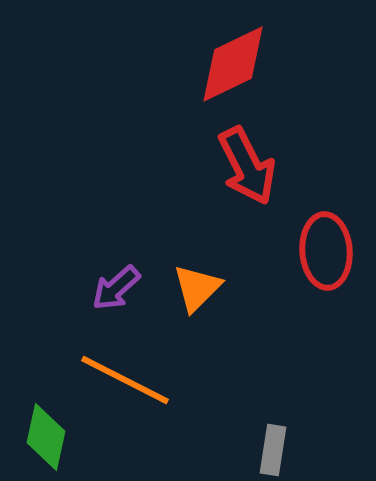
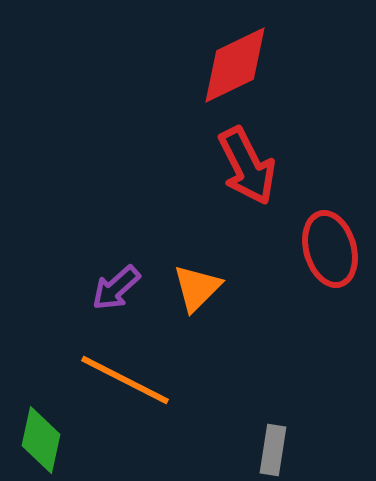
red diamond: moved 2 px right, 1 px down
red ellipse: moved 4 px right, 2 px up; rotated 12 degrees counterclockwise
green diamond: moved 5 px left, 3 px down
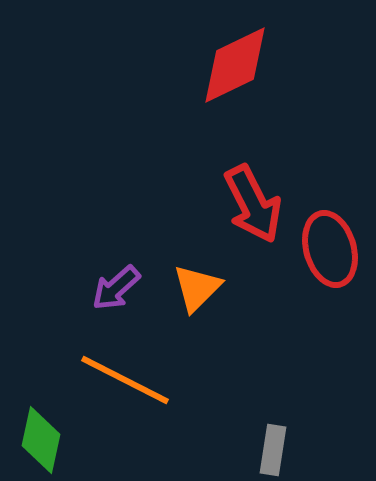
red arrow: moved 6 px right, 38 px down
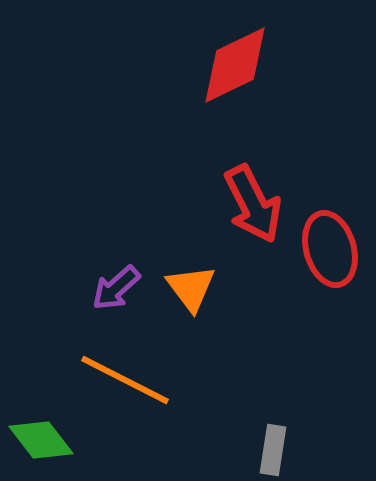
orange triangle: moved 6 px left; rotated 22 degrees counterclockwise
green diamond: rotated 50 degrees counterclockwise
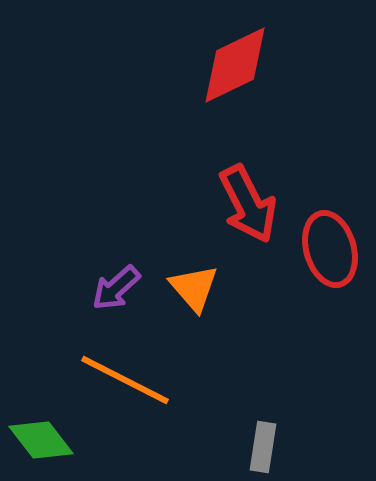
red arrow: moved 5 px left
orange triangle: moved 3 px right; rotated 4 degrees counterclockwise
gray rectangle: moved 10 px left, 3 px up
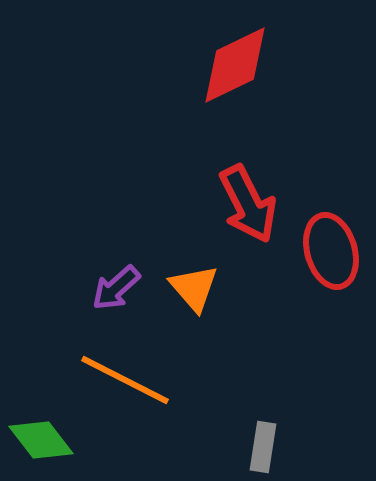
red ellipse: moved 1 px right, 2 px down
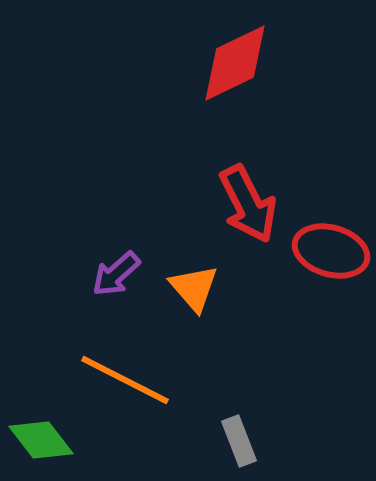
red diamond: moved 2 px up
red ellipse: rotated 58 degrees counterclockwise
purple arrow: moved 14 px up
gray rectangle: moved 24 px left, 6 px up; rotated 30 degrees counterclockwise
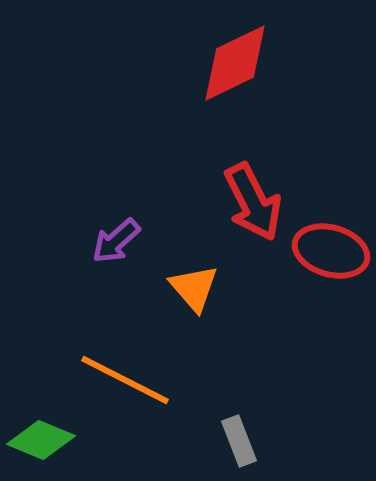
red arrow: moved 5 px right, 2 px up
purple arrow: moved 33 px up
green diamond: rotated 30 degrees counterclockwise
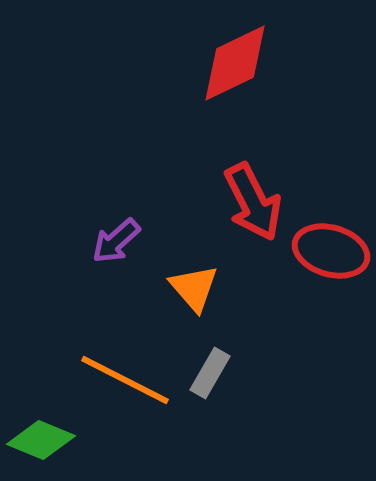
gray rectangle: moved 29 px left, 68 px up; rotated 51 degrees clockwise
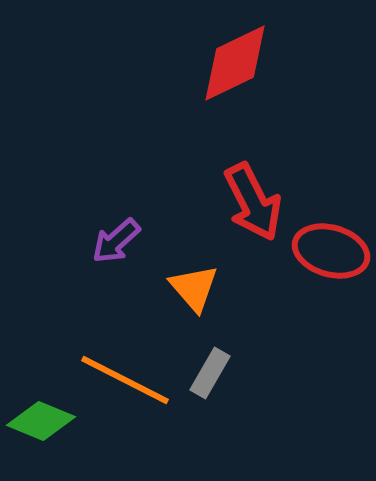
green diamond: moved 19 px up
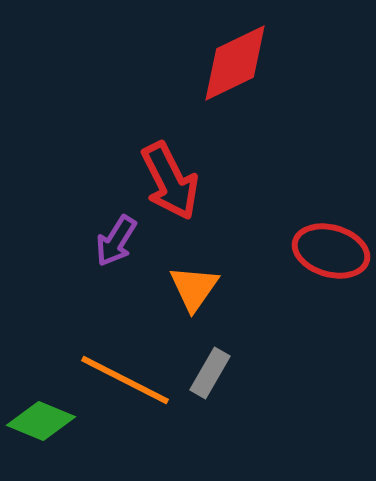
red arrow: moved 83 px left, 21 px up
purple arrow: rotated 16 degrees counterclockwise
orange triangle: rotated 16 degrees clockwise
